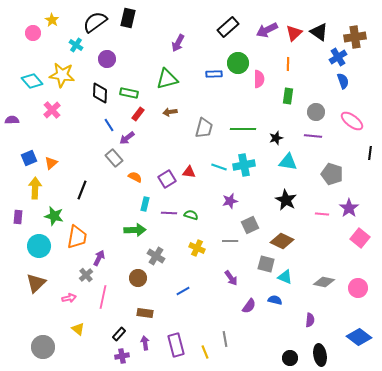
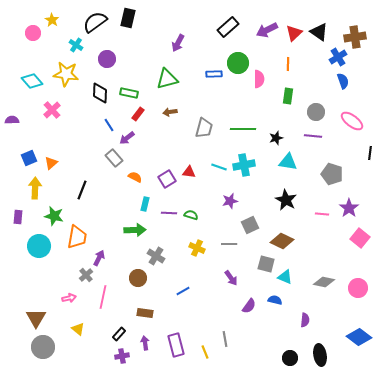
yellow star at (62, 75): moved 4 px right, 1 px up
gray line at (230, 241): moved 1 px left, 3 px down
brown triangle at (36, 283): moved 35 px down; rotated 15 degrees counterclockwise
purple semicircle at (310, 320): moved 5 px left
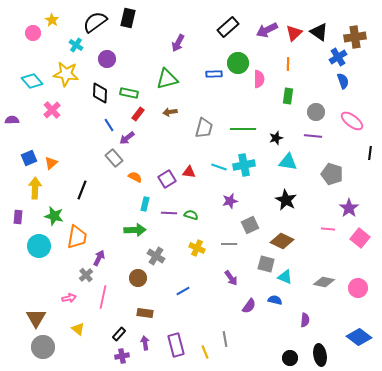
pink line at (322, 214): moved 6 px right, 15 px down
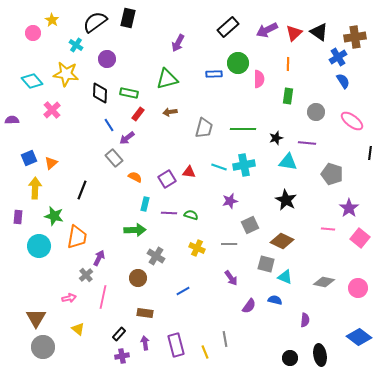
blue semicircle at (343, 81): rotated 14 degrees counterclockwise
purple line at (313, 136): moved 6 px left, 7 px down
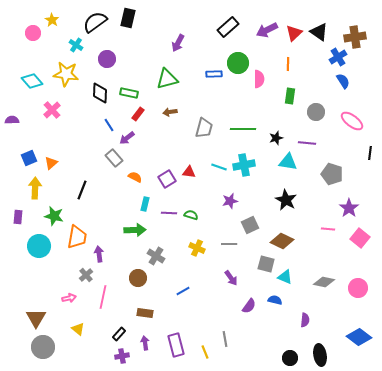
green rectangle at (288, 96): moved 2 px right
purple arrow at (99, 258): moved 4 px up; rotated 35 degrees counterclockwise
